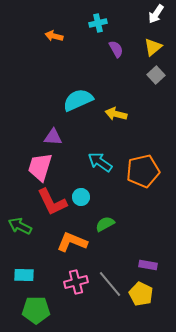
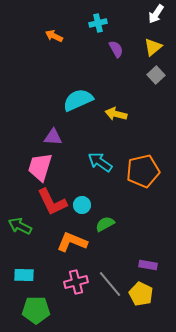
orange arrow: rotated 12 degrees clockwise
cyan circle: moved 1 px right, 8 px down
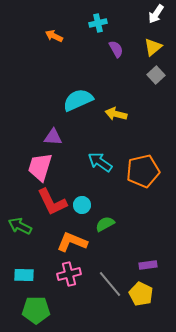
purple rectangle: rotated 18 degrees counterclockwise
pink cross: moved 7 px left, 8 px up
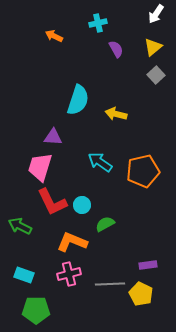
cyan semicircle: rotated 132 degrees clockwise
cyan rectangle: rotated 18 degrees clockwise
gray line: rotated 52 degrees counterclockwise
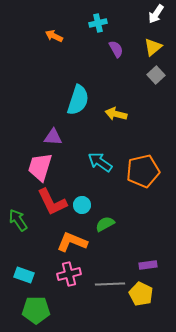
green arrow: moved 2 px left, 6 px up; rotated 30 degrees clockwise
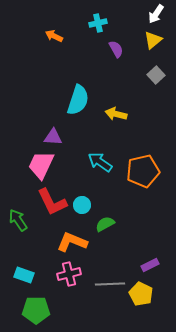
yellow triangle: moved 7 px up
pink trapezoid: moved 1 px right, 2 px up; rotated 8 degrees clockwise
purple rectangle: moved 2 px right; rotated 18 degrees counterclockwise
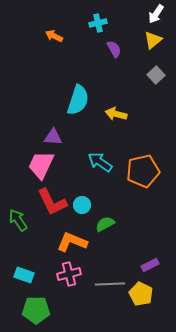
purple semicircle: moved 2 px left
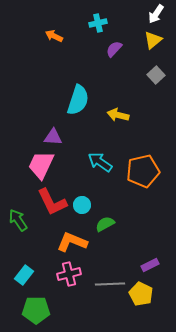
purple semicircle: rotated 108 degrees counterclockwise
yellow arrow: moved 2 px right, 1 px down
cyan rectangle: rotated 72 degrees counterclockwise
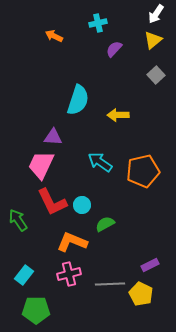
yellow arrow: rotated 15 degrees counterclockwise
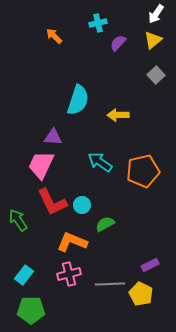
orange arrow: rotated 18 degrees clockwise
purple semicircle: moved 4 px right, 6 px up
green pentagon: moved 5 px left
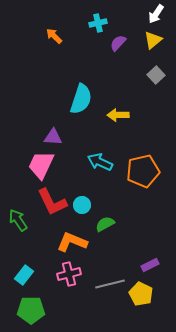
cyan semicircle: moved 3 px right, 1 px up
cyan arrow: rotated 10 degrees counterclockwise
gray line: rotated 12 degrees counterclockwise
